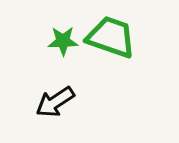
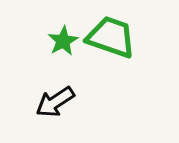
green star: rotated 28 degrees counterclockwise
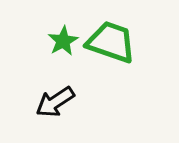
green trapezoid: moved 5 px down
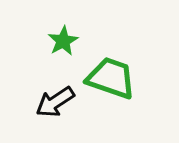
green trapezoid: moved 36 px down
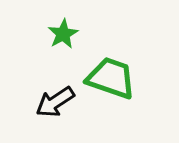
green star: moved 7 px up
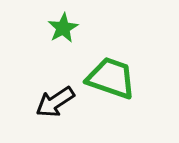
green star: moved 6 px up
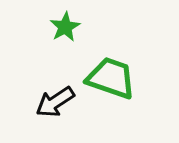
green star: moved 2 px right, 1 px up
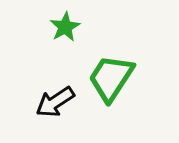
green trapezoid: rotated 76 degrees counterclockwise
